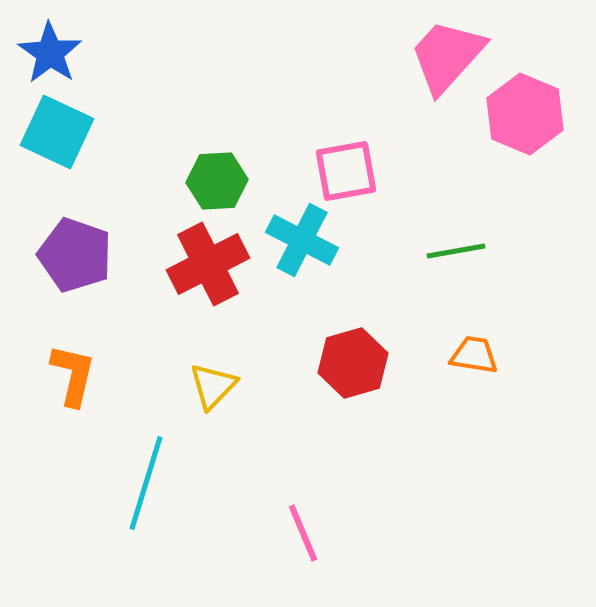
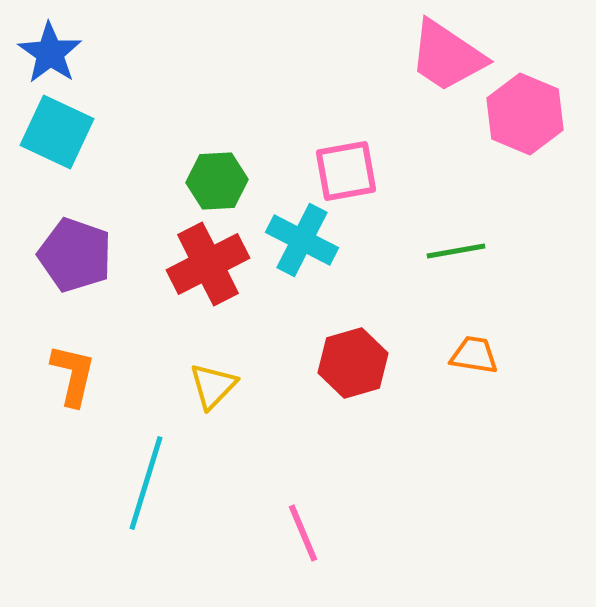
pink trapezoid: rotated 98 degrees counterclockwise
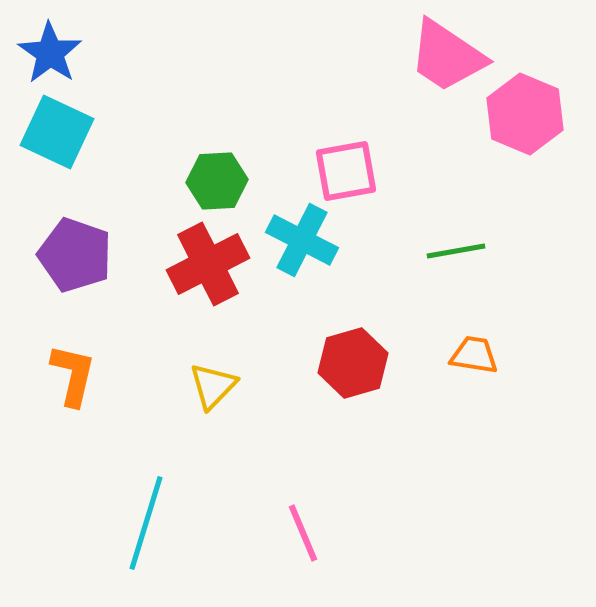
cyan line: moved 40 px down
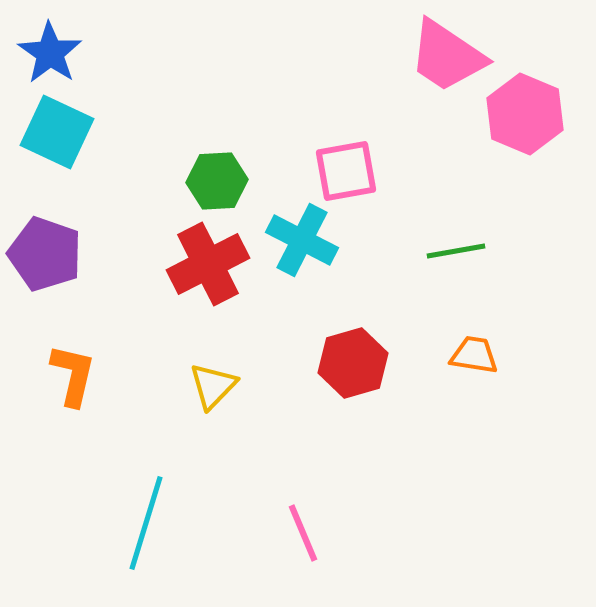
purple pentagon: moved 30 px left, 1 px up
